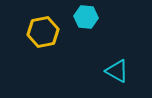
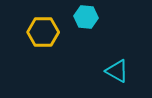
yellow hexagon: rotated 12 degrees clockwise
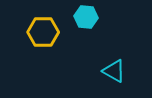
cyan triangle: moved 3 px left
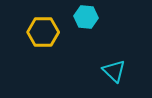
cyan triangle: rotated 15 degrees clockwise
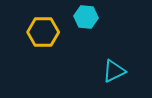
cyan triangle: rotated 50 degrees clockwise
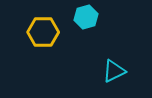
cyan hexagon: rotated 20 degrees counterclockwise
